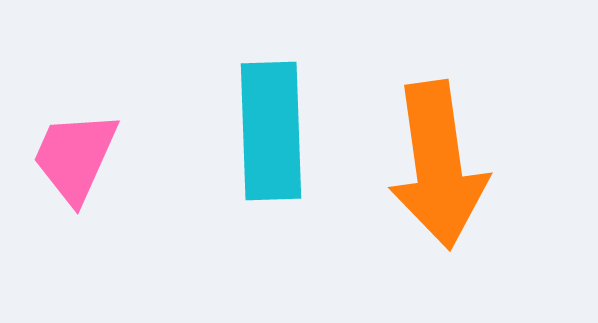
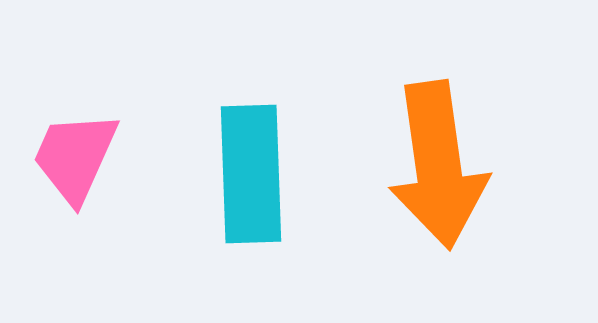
cyan rectangle: moved 20 px left, 43 px down
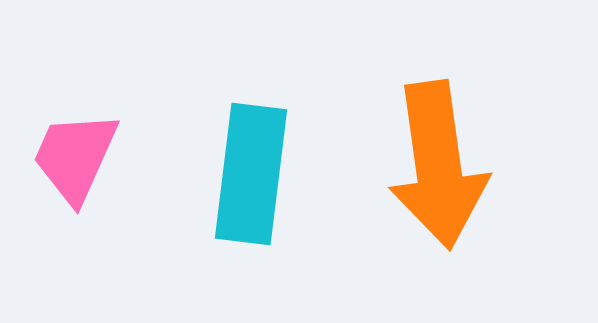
cyan rectangle: rotated 9 degrees clockwise
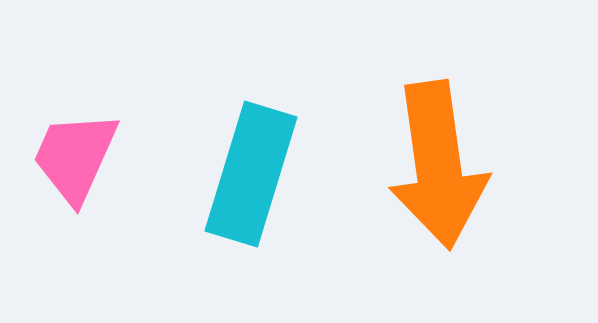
cyan rectangle: rotated 10 degrees clockwise
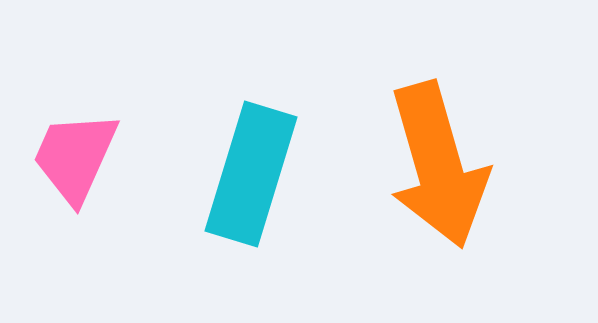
orange arrow: rotated 8 degrees counterclockwise
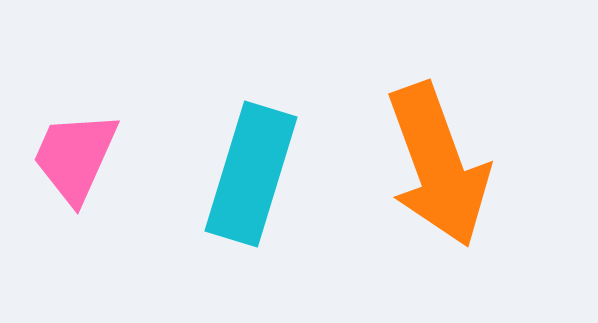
orange arrow: rotated 4 degrees counterclockwise
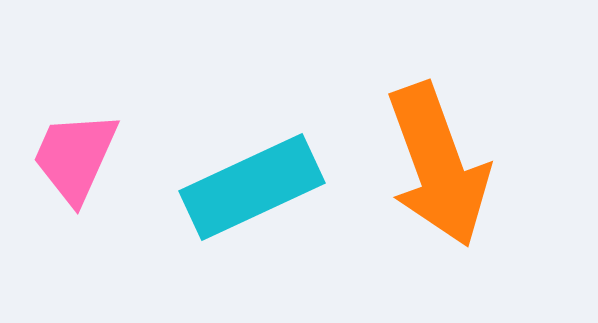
cyan rectangle: moved 1 px right, 13 px down; rotated 48 degrees clockwise
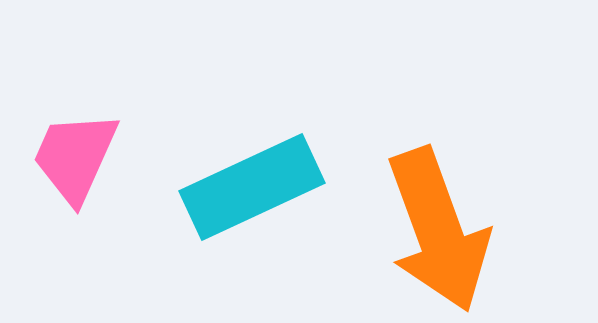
orange arrow: moved 65 px down
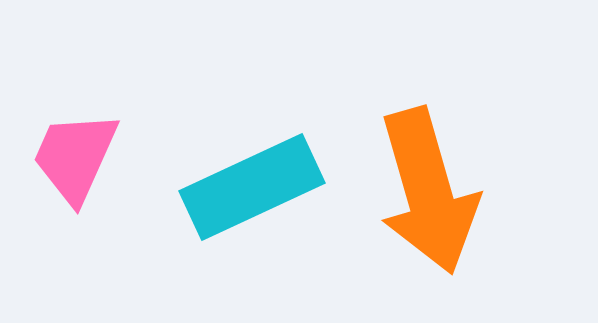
orange arrow: moved 10 px left, 39 px up; rotated 4 degrees clockwise
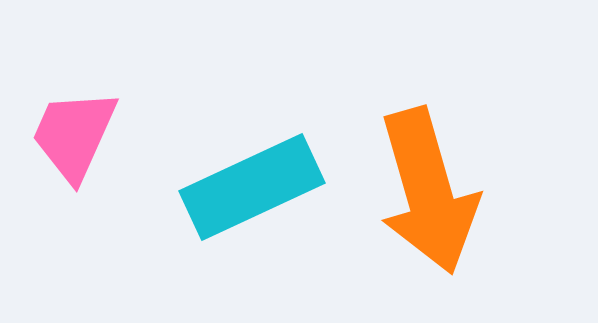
pink trapezoid: moved 1 px left, 22 px up
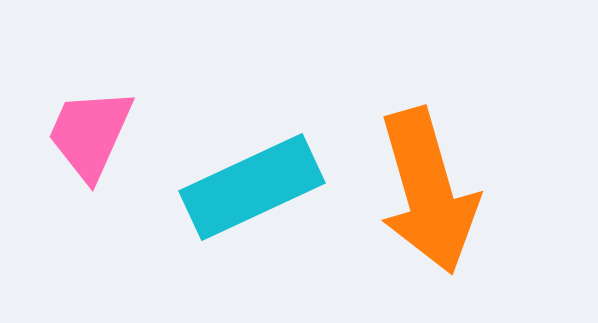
pink trapezoid: moved 16 px right, 1 px up
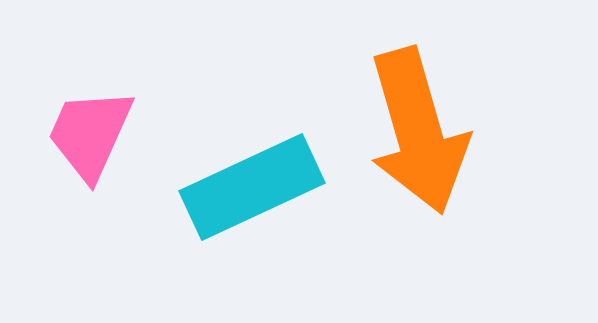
orange arrow: moved 10 px left, 60 px up
